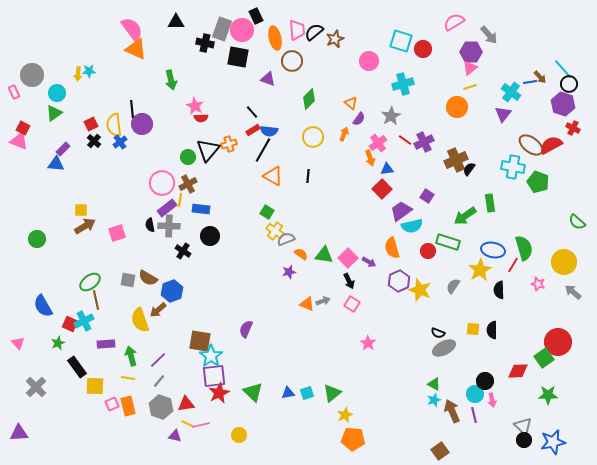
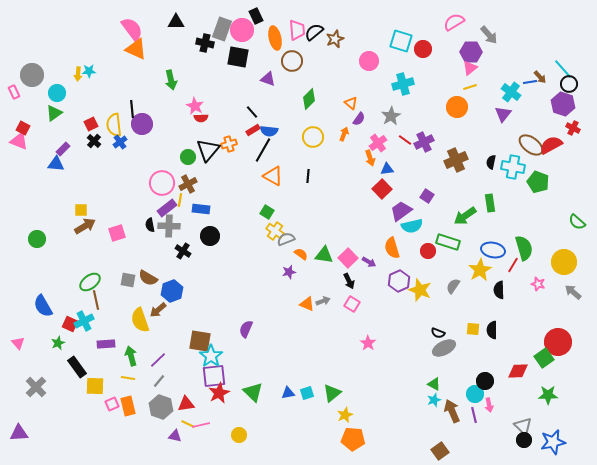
black semicircle at (469, 169): moved 22 px right, 7 px up; rotated 24 degrees counterclockwise
pink arrow at (492, 400): moved 3 px left, 5 px down
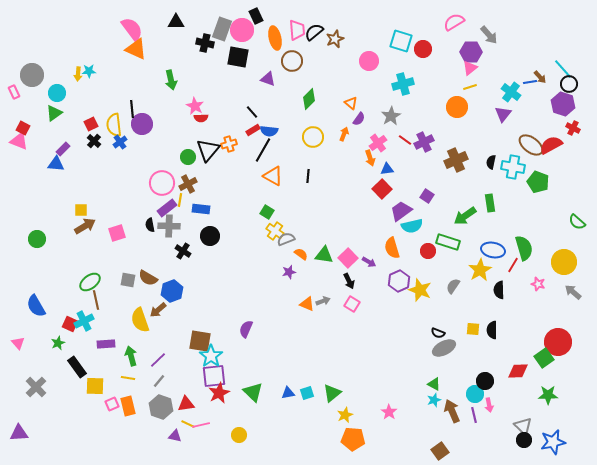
blue semicircle at (43, 306): moved 7 px left
pink star at (368, 343): moved 21 px right, 69 px down
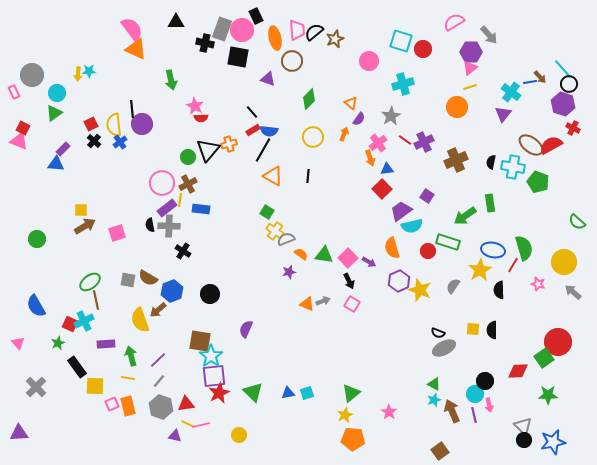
black circle at (210, 236): moved 58 px down
green triangle at (332, 393): moved 19 px right
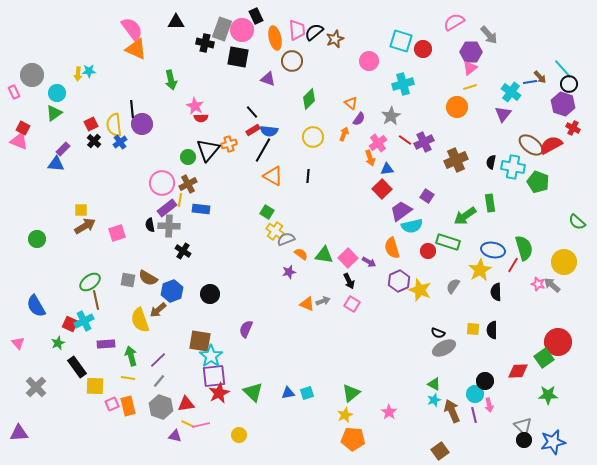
black semicircle at (499, 290): moved 3 px left, 2 px down
gray arrow at (573, 292): moved 21 px left, 7 px up
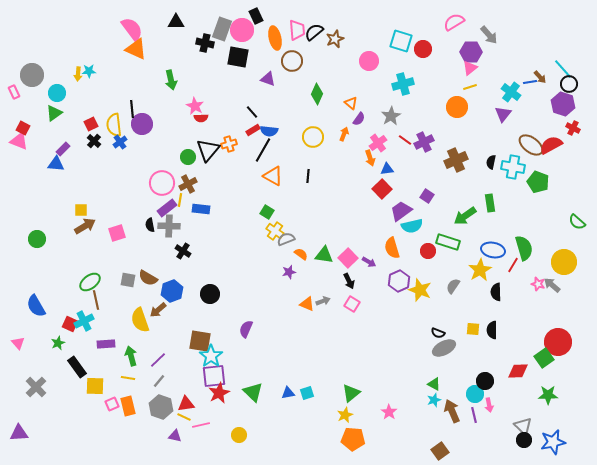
green diamond at (309, 99): moved 8 px right, 5 px up; rotated 20 degrees counterclockwise
yellow line at (188, 424): moved 4 px left, 7 px up
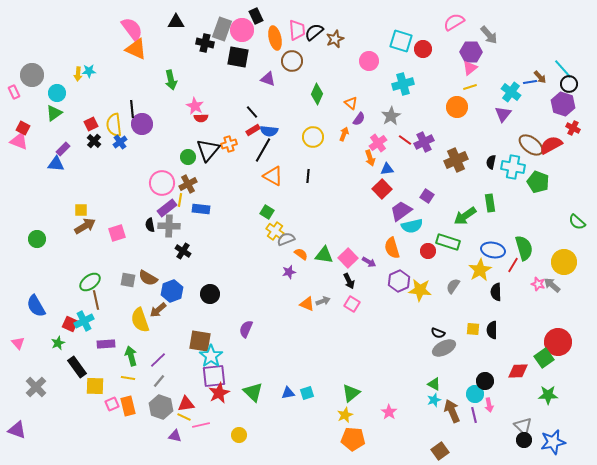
yellow star at (420, 290): rotated 15 degrees counterclockwise
purple triangle at (19, 433): moved 2 px left, 3 px up; rotated 24 degrees clockwise
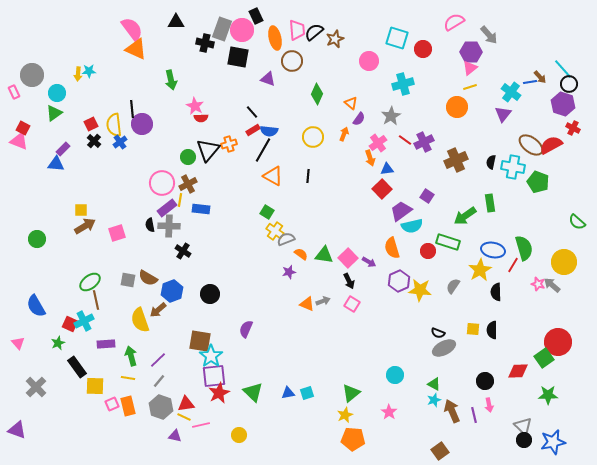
cyan square at (401, 41): moved 4 px left, 3 px up
cyan circle at (475, 394): moved 80 px left, 19 px up
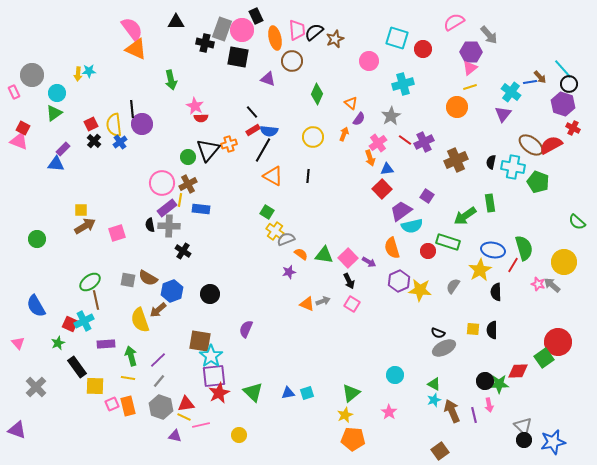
green star at (548, 395): moved 49 px left, 11 px up
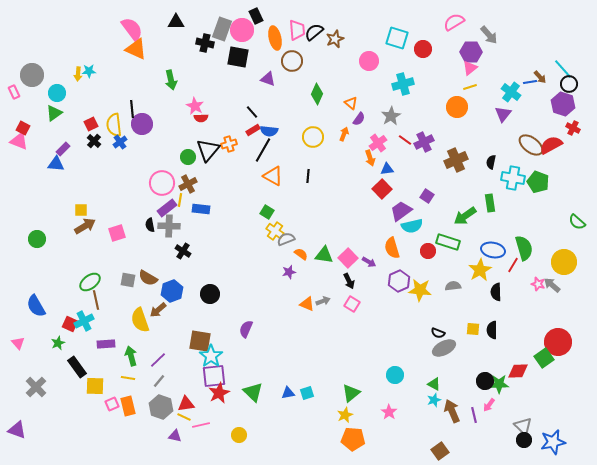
cyan cross at (513, 167): moved 11 px down
gray semicircle at (453, 286): rotated 49 degrees clockwise
pink arrow at (489, 405): rotated 48 degrees clockwise
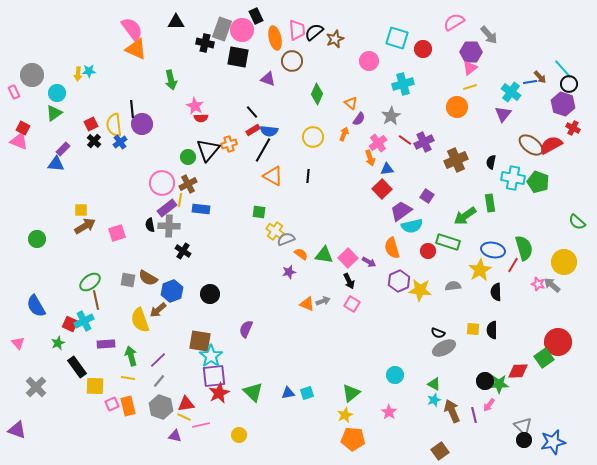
green square at (267, 212): moved 8 px left; rotated 24 degrees counterclockwise
